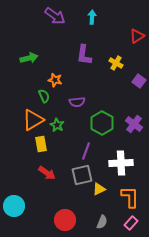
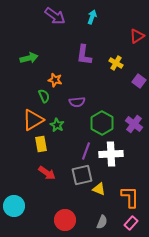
cyan arrow: rotated 16 degrees clockwise
white cross: moved 10 px left, 9 px up
yellow triangle: rotated 48 degrees clockwise
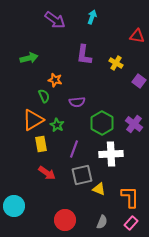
purple arrow: moved 4 px down
red triangle: rotated 42 degrees clockwise
purple line: moved 12 px left, 2 px up
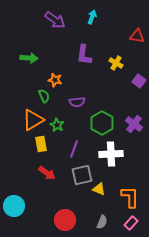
green arrow: rotated 18 degrees clockwise
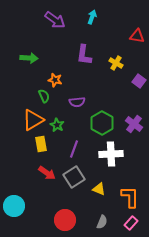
gray square: moved 8 px left, 2 px down; rotated 20 degrees counterclockwise
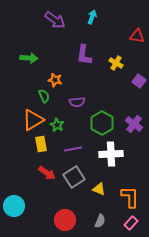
purple line: moved 1 px left; rotated 60 degrees clockwise
gray semicircle: moved 2 px left, 1 px up
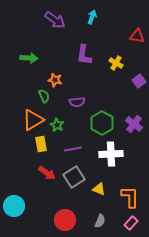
purple square: rotated 16 degrees clockwise
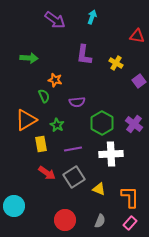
orange triangle: moved 7 px left
pink rectangle: moved 1 px left
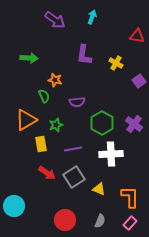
green star: moved 1 px left; rotated 24 degrees clockwise
